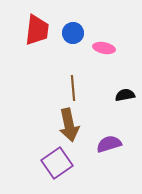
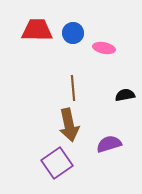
red trapezoid: rotated 96 degrees counterclockwise
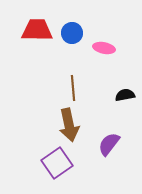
blue circle: moved 1 px left
purple semicircle: rotated 35 degrees counterclockwise
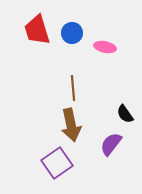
red trapezoid: rotated 108 degrees counterclockwise
pink ellipse: moved 1 px right, 1 px up
black semicircle: moved 19 px down; rotated 114 degrees counterclockwise
brown arrow: moved 2 px right
purple semicircle: moved 2 px right
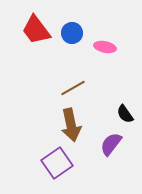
red trapezoid: moved 1 px left; rotated 20 degrees counterclockwise
brown line: rotated 65 degrees clockwise
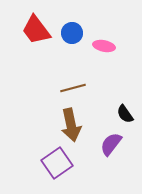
pink ellipse: moved 1 px left, 1 px up
brown line: rotated 15 degrees clockwise
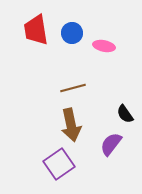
red trapezoid: rotated 28 degrees clockwise
purple square: moved 2 px right, 1 px down
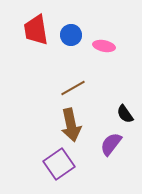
blue circle: moved 1 px left, 2 px down
brown line: rotated 15 degrees counterclockwise
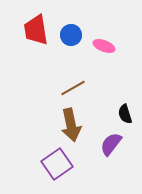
pink ellipse: rotated 10 degrees clockwise
black semicircle: rotated 18 degrees clockwise
purple square: moved 2 px left
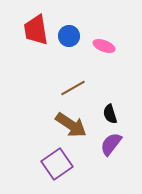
blue circle: moved 2 px left, 1 px down
black semicircle: moved 15 px left
brown arrow: rotated 44 degrees counterclockwise
